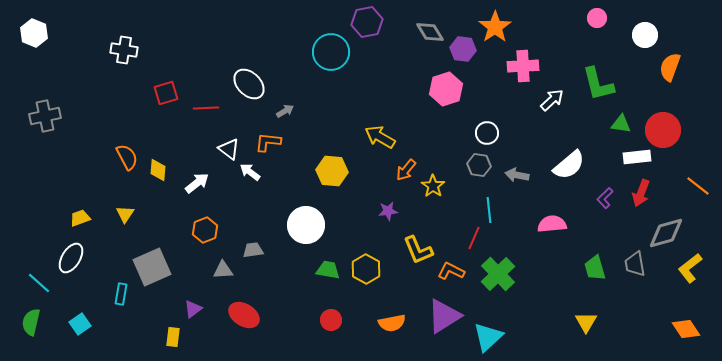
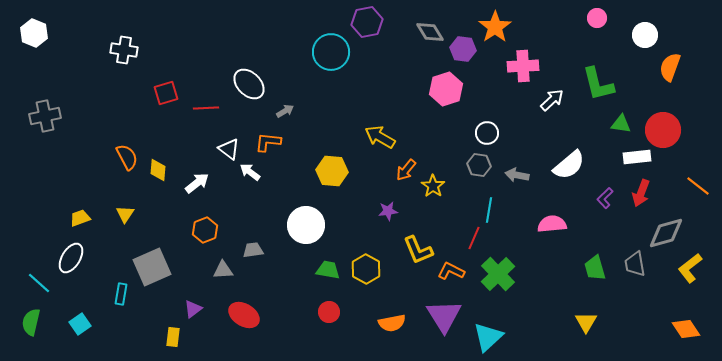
cyan line at (489, 210): rotated 15 degrees clockwise
purple triangle at (444, 316): rotated 30 degrees counterclockwise
red circle at (331, 320): moved 2 px left, 8 px up
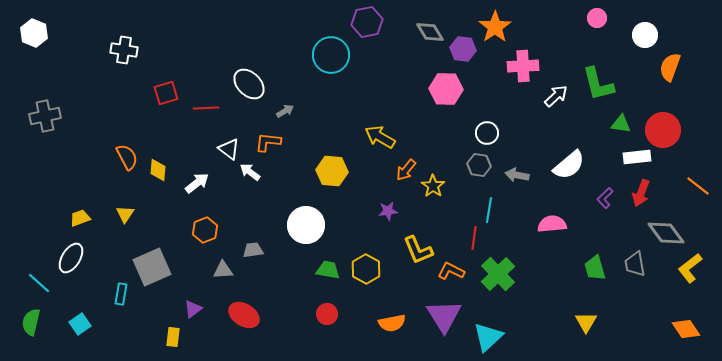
cyan circle at (331, 52): moved 3 px down
pink hexagon at (446, 89): rotated 20 degrees clockwise
white arrow at (552, 100): moved 4 px right, 4 px up
gray diamond at (666, 233): rotated 69 degrees clockwise
red line at (474, 238): rotated 15 degrees counterclockwise
red circle at (329, 312): moved 2 px left, 2 px down
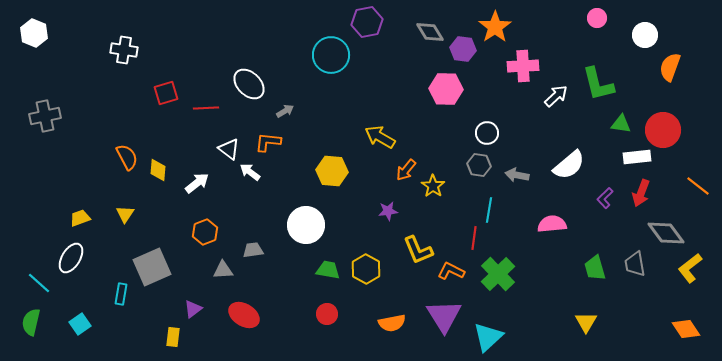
orange hexagon at (205, 230): moved 2 px down
